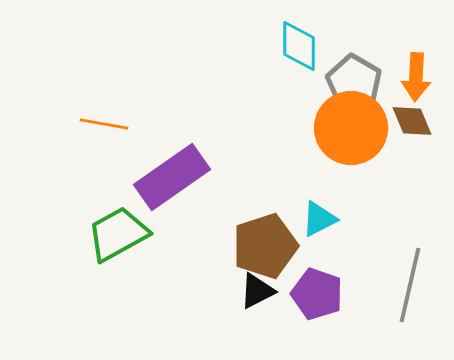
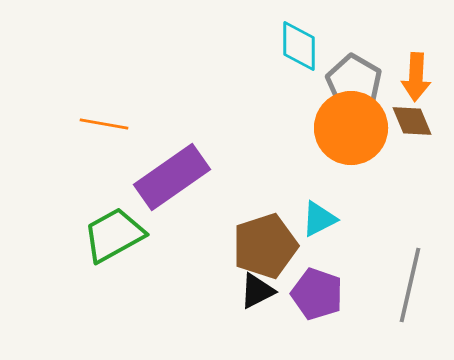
green trapezoid: moved 4 px left, 1 px down
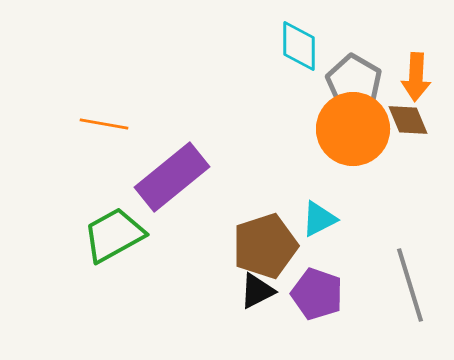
brown diamond: moved 4 px left, 1 px up
orange circle: moved 2 px right, 1 px down
purple rectangle: rotated 4 degrees counterclockwise
gray line: rotated 30 degrees counterclockwise
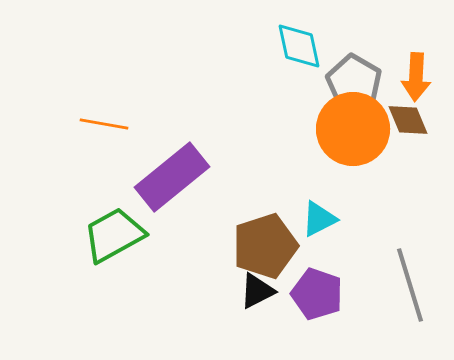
cyan diamond: rotated 12 degrees counterclockwise
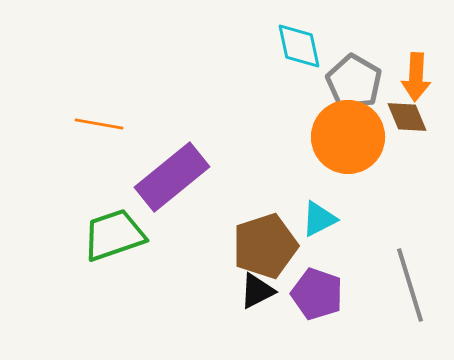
brown diamond: moved 1 px left, 3 px up
orange line: moved 5 px left
orange circle: moved 5 px left, 8 px down
green trapezoid: rotated 10 degrees clockwise
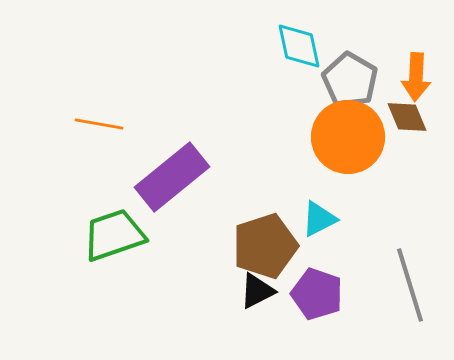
gray pentagon: moved 4 px left, 2 px up
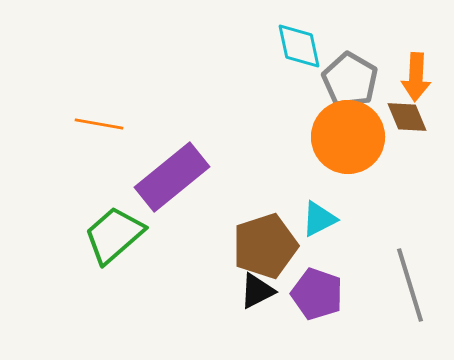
green trapezoid: rotated 22 degrees counterclockwise
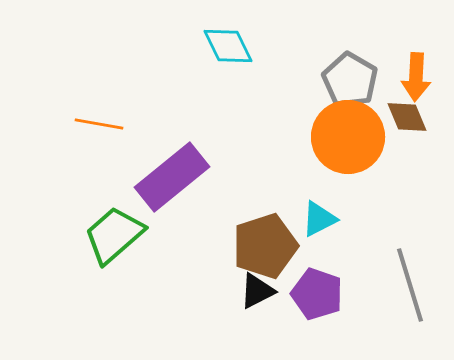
cyan diamond: moved 71 px left; rotated 14 degrees counterclockwise
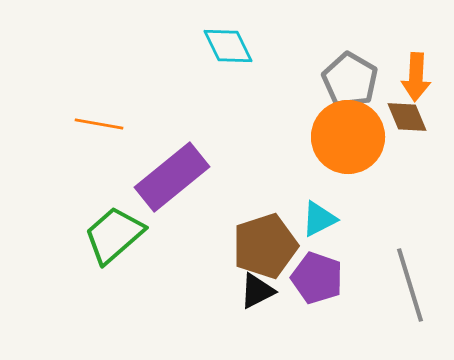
purple pentagon: moved 16 px up
